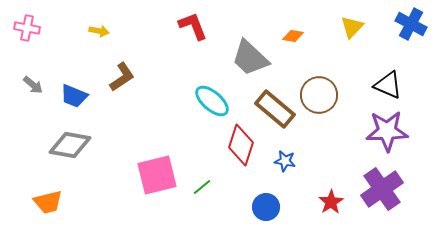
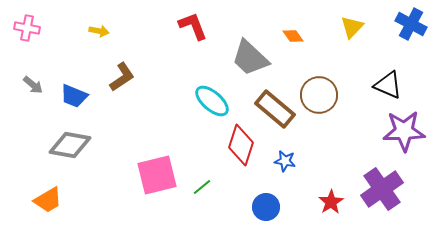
orange diamond: rotated 45 degrees clockwise
purple star: moved 17 px right
orange trapezoid: moved 2 px up; rotated 16 degrees counterclockwise
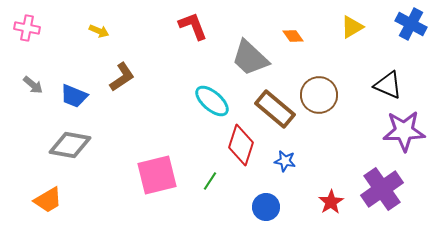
yellow triangle: rotated 15 degrees clockwise
yellow arrow: rotated 12 degrees clockwise
green line: moved 8 px right, 6 px up; rotated 18 degrees counterclockwise
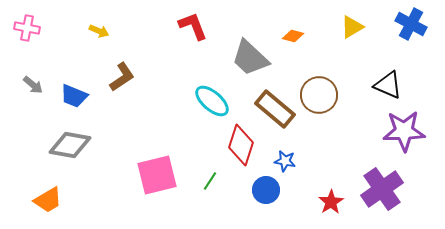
orange diamond: rotated 40 degrees counterclockwise
blue circle: moved 17 px up
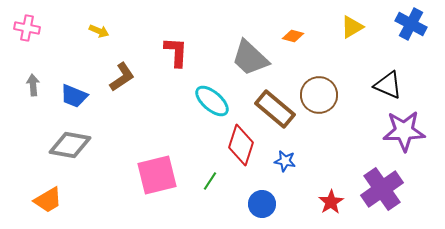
red L-shape: moved 17 px left, 26 px down; rotated 24 degrees clockwise
gray arrow: rotated 135 degrees counterclockwise
blue circle: moved 4 px left, 14 px down
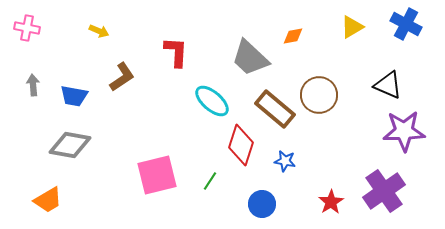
blue cross: moved 5 px left
orange diamond: rotated 25 degrees counterclockwise
blue trapezoid: rotated 12 degrees counterclockwise
purple cross: moved 2 px right, 2 px down
